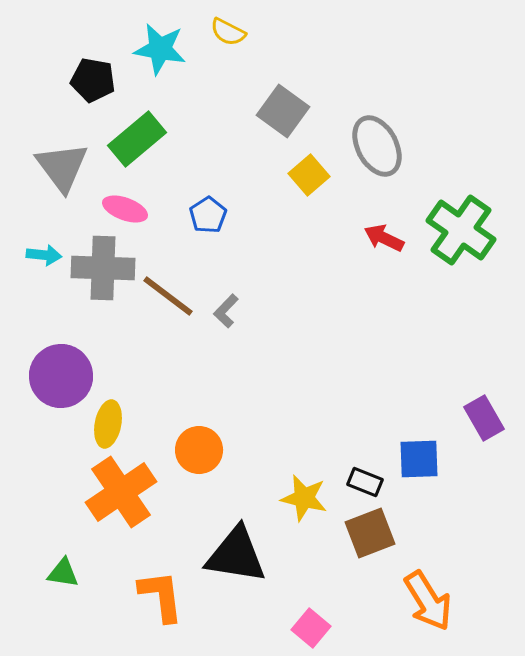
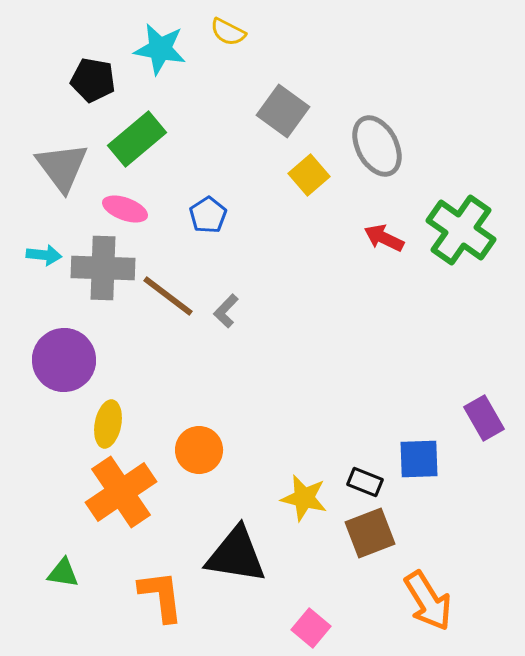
purple circle: moved 3 px right, 16 px up
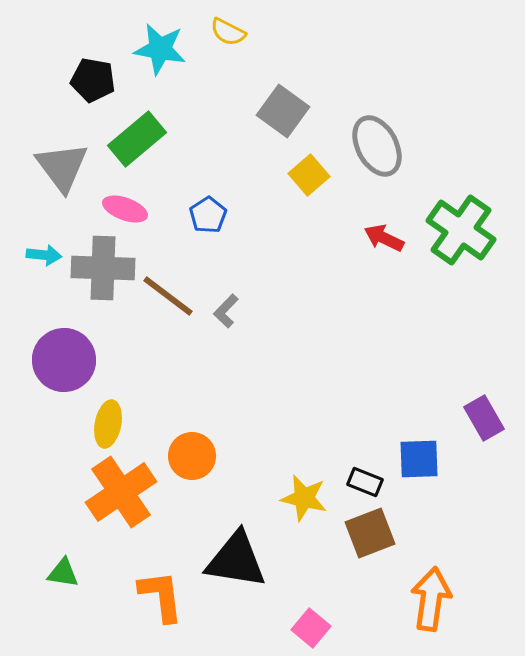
orange circle: moved 7 px left, 6 px down
black triangle: moved 5 px down
orange arrow: moved 3 px right, 2 px up; rotated 140 degrees counterclockwise
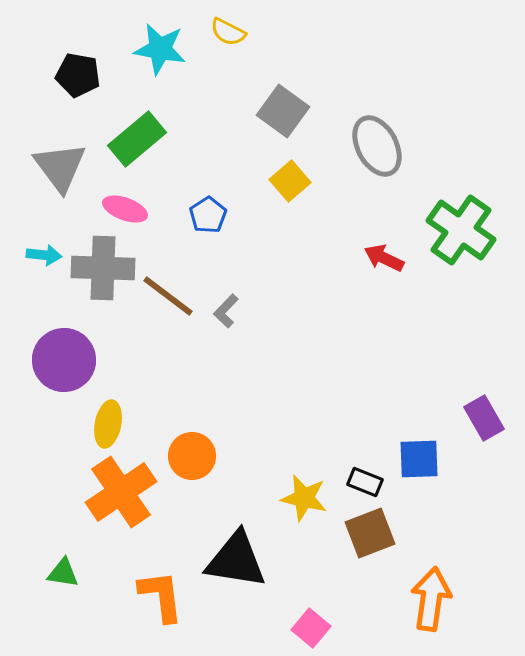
black pentagon: moved 15 px left, 5 px up
gray triangle: moved 2 px left
yellow square: moved 19 px left, 6 px down
red arrow: moved 20 px down
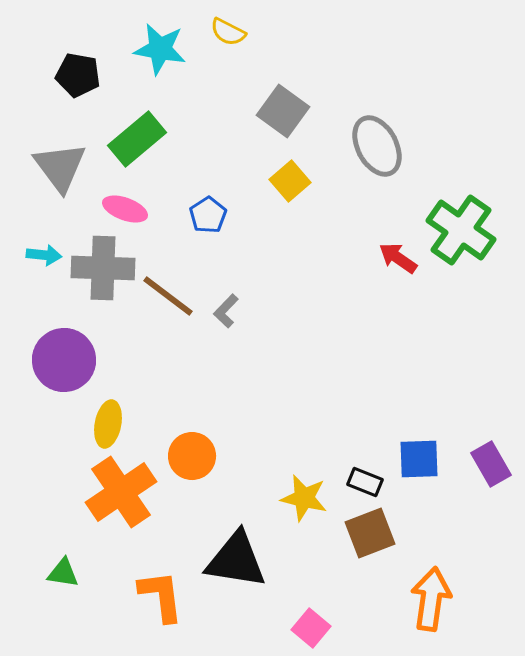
red arrow: moved 14 px right; rotated 9 degrees clockwise
purple rectangle: moved 7 px right, 46 px down
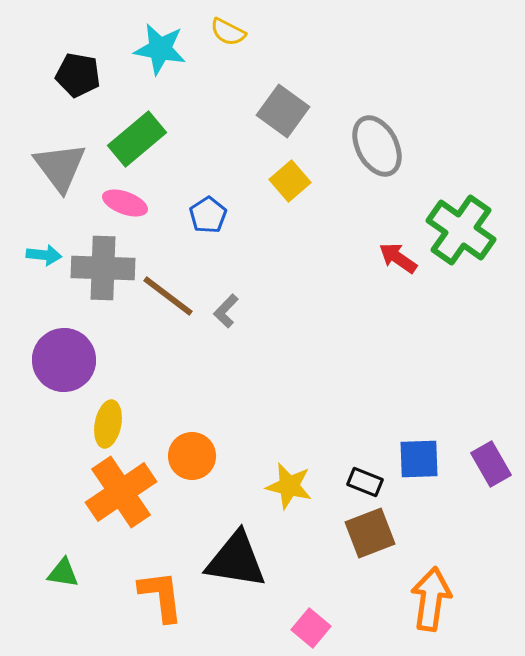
pink ellipse: moved 6 px up
yellow star: moved 15 px left, 12 px up
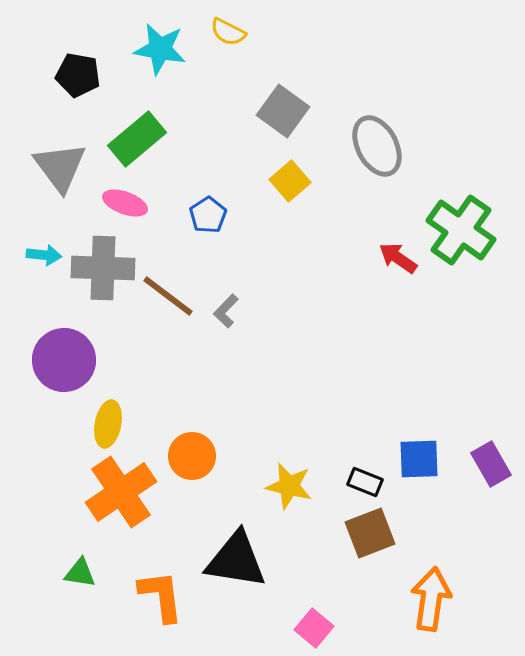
green triangle: moved 17 px right
pink square: moved 3 px right
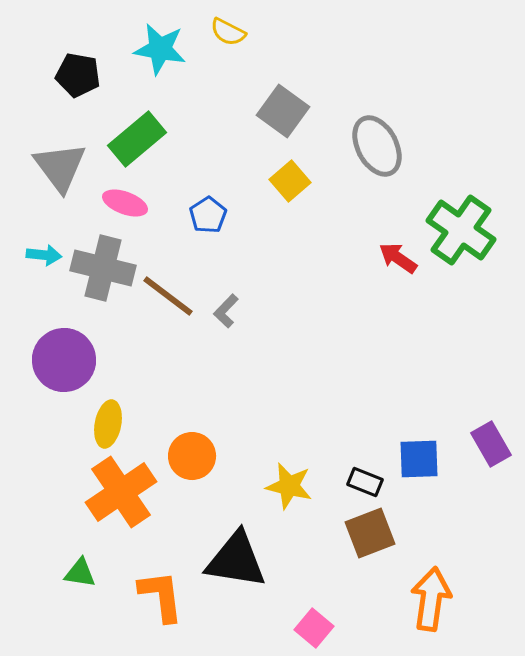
gray cross: rotated 12 degrees clockwise
purple rectangle: moved 20 px up
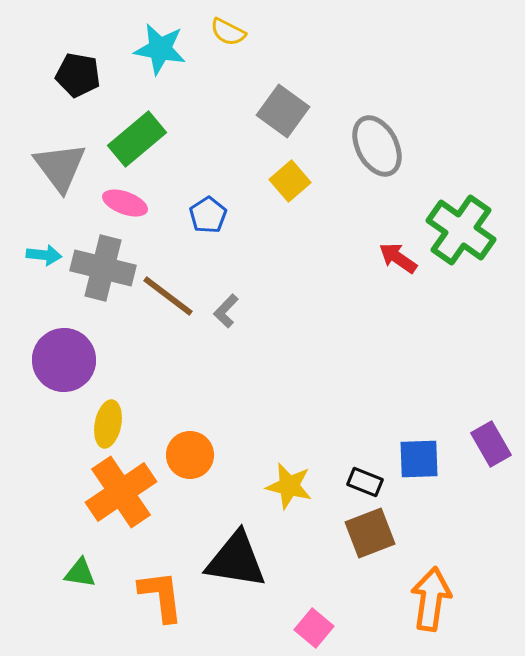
orange circle: moved 2 px left, 1 px up
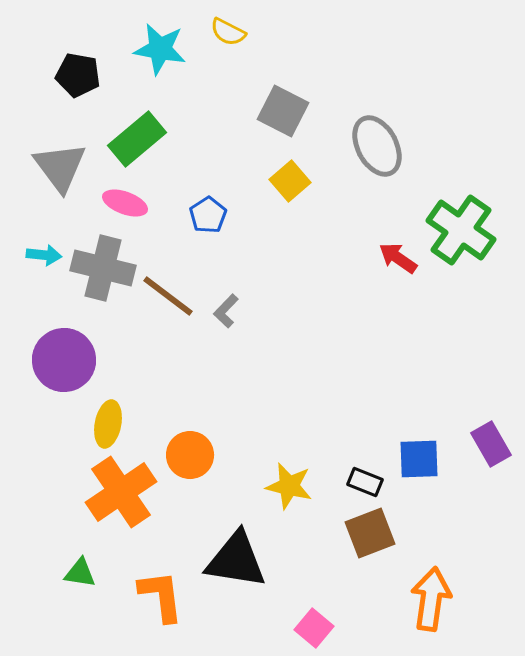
gray square: rotated 9 degrees counterclockwise
